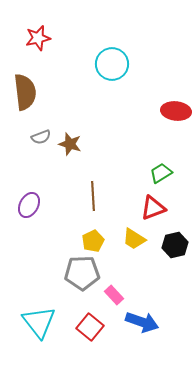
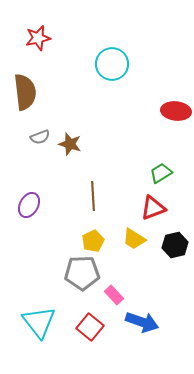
gray semicircle: moved 1 px left
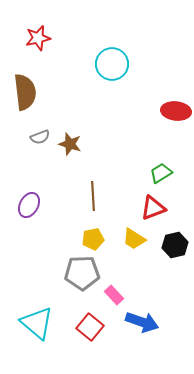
yellow pentagon: moved 2 px up; rotated 15 degrees clockwise
cyan triangle: moved 2 px left, 1 px down; rotated 12 degrees counterclockwise
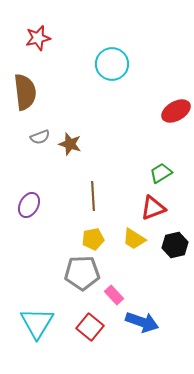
red ellipse: rotated 36 degrees counterclockwise
cyan triangle: rotated 21 degrees clockwise
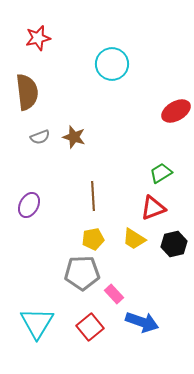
brown semicircle: moved 2 px right
brown star: moved 4 px right, 7 px up
black hexagon: moved 1 px left, 1 px up
pink rectangle: moved 1 px up
red square: rotated 12 degrees clockwise
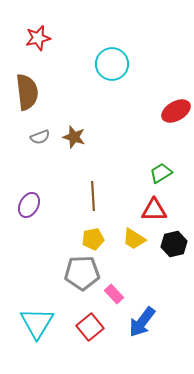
red triangle: moved 1 px right, 2 px down; rotated 20 degrees clockwise
blue arrow: rotated 108 degrees clockwise
